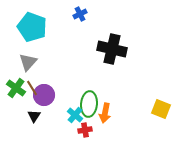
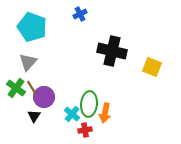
black cross: moved 2 px down
purple circle: moved 2 px down
yellow square: moved 9 px left, 42 px up
cyan cross: moved 3 px left, 1 px up
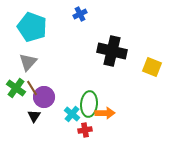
orange arrow: rotated 102 degrees counterclockwise
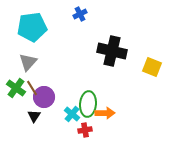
cyan pentagon: rotated 28 degrees counterclockwise
green ellipse: moved 1 px left
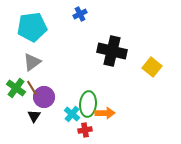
gray triangle: moved 4 px right; rotated 12 degrees clockwise
yellow square: rotated 18 degrees clockwise
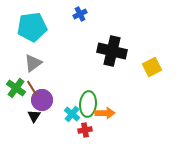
gray triangle: moved 1 px right, 1 px down
yellow square: rotated 24 degrees clockwise
purple circle: moved 2 px left, 3 px down
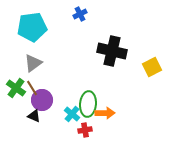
black triangle: rotated 40 degrees counterclockwise
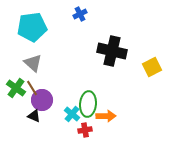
gray triangle: rotated 42 degrees counterclockwise
orange arrow: moved 1 px right, 3 px down
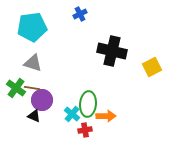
gray triangle: rotated 24 degrees counterclockwise
brown line: rotated 49 degrees counterclockwise
